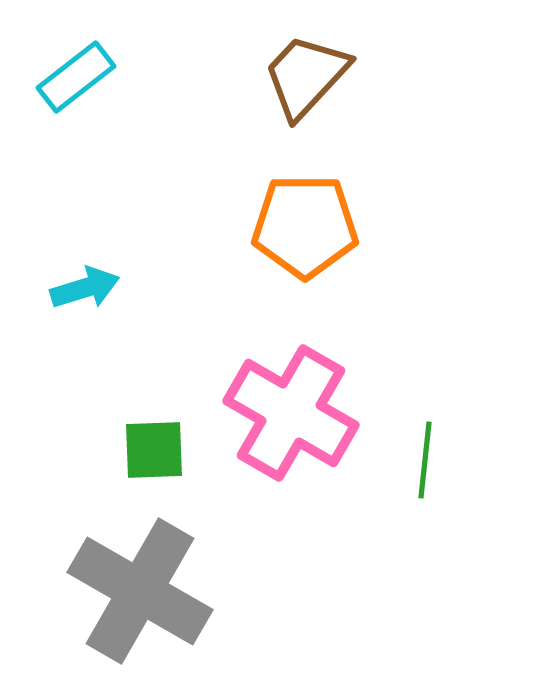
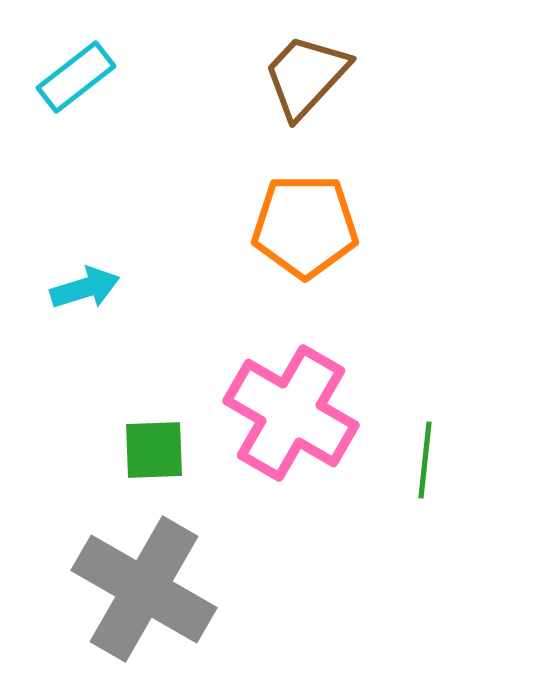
gray cross: moved 4 px right, 2 px up
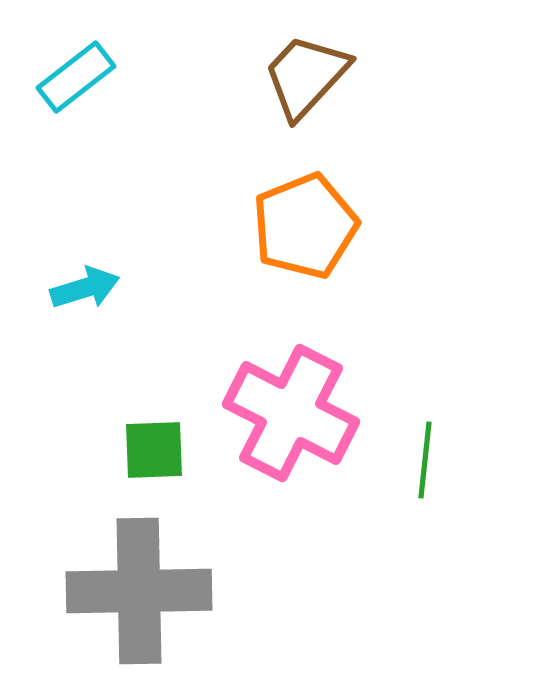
orange pentagon: rotated 22 degrees counterclockwise
pink cross: rotated 3 degrees counterclockwise
gray cross: moved 5 px left, 2 px down; rotated 31 degrees counterclockwise
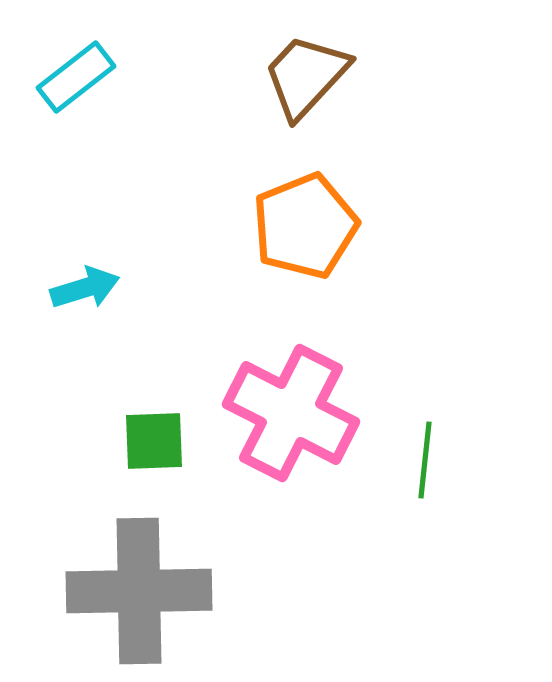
green square: moved 9 px up
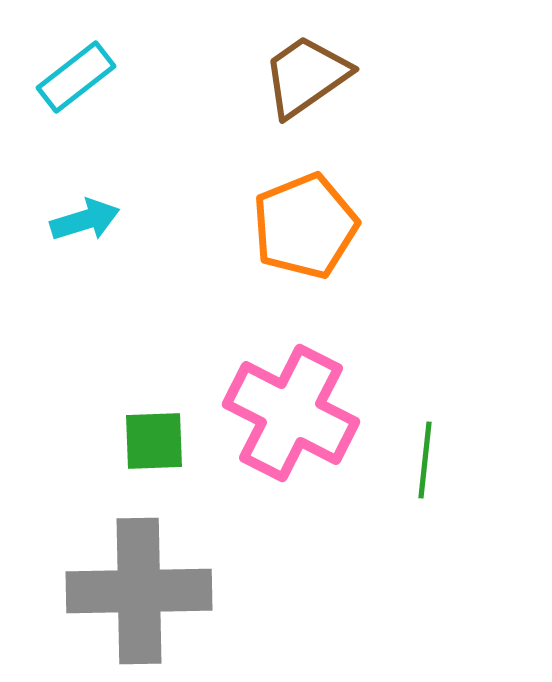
brown trapezoid: rotated 12 degrees clockwise
cyan arrow: moved 68 px up
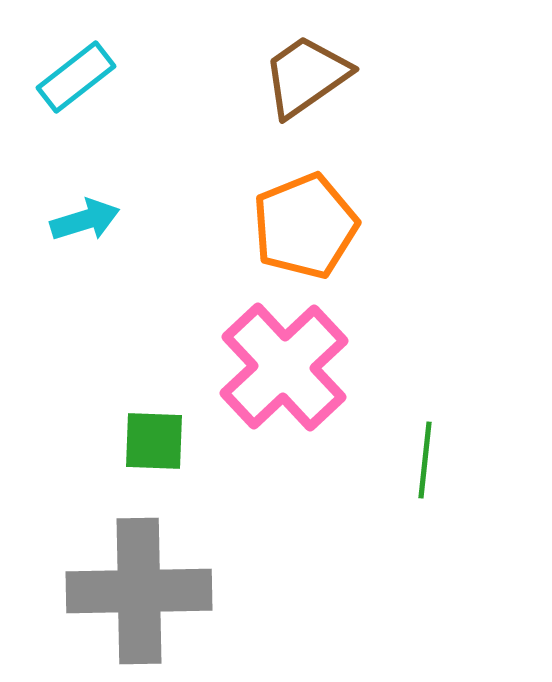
pink cross: moved 7 px left, 46 px up; rotated 20 degrees clockwise
green square: rotated 4 degrees clockwise
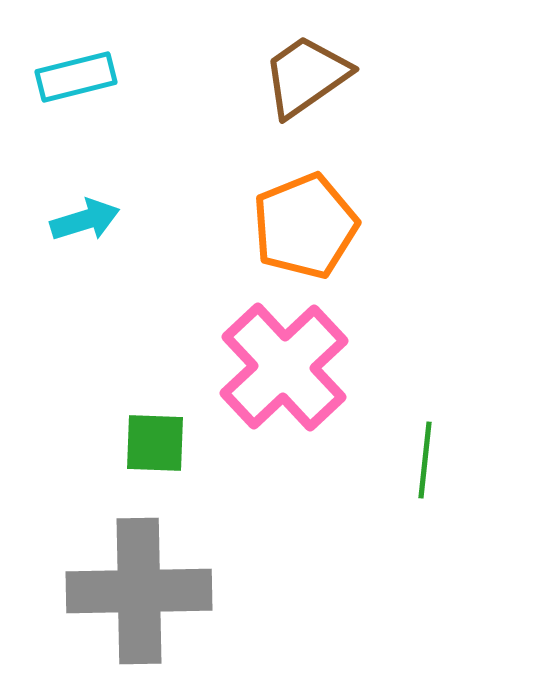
cyan rectangle: rotated 24 degrees clockwise
green square: moved 1 px right, 2 px down
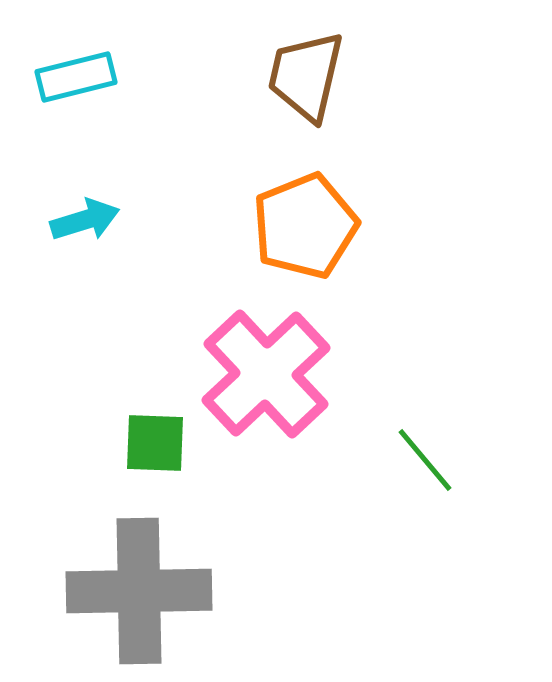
brown trapezoid: rotated 42 degrees counterclockwise
pink cross: moved 18 px left, 7 px down
green line: rotated 46 degrees counterclockwise
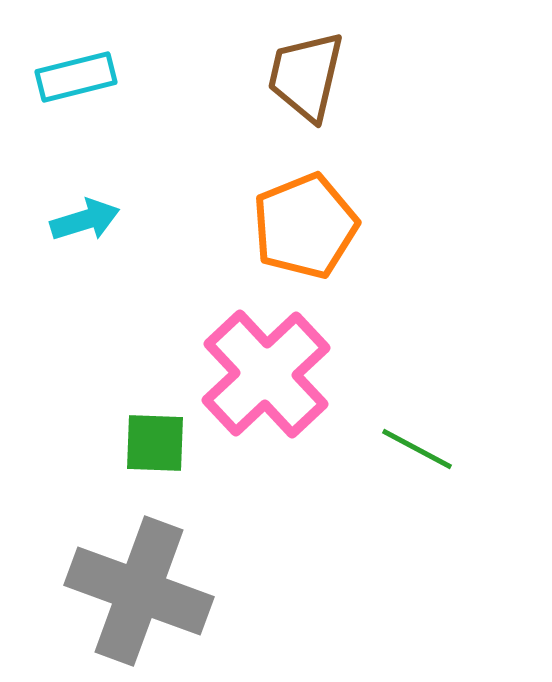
green line: moved 8 px left, 11 px up; rotated 22 degrees counterclockwise
gray cross: rotated 21 degrees clockwise
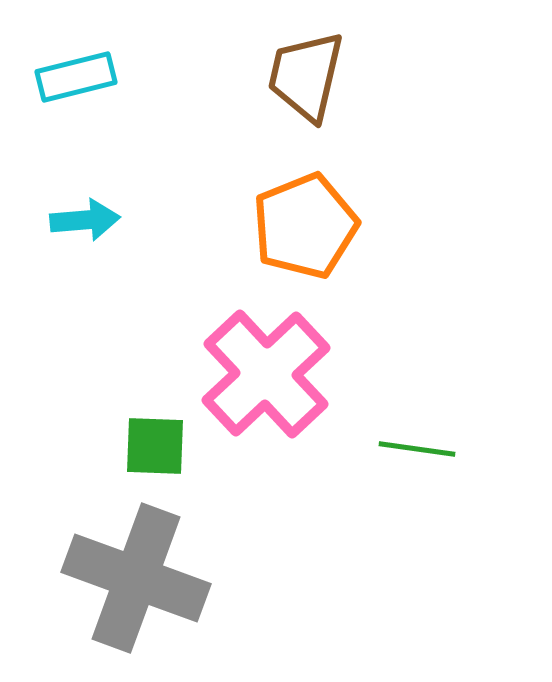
cyan arrow: rotated 12 degrees clockwise
green square: moved 3 px down
green line: rotated 20 degrees counterclockwise
gray cross: moved 3 px left, 13 px up
